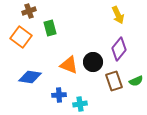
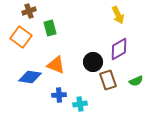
purple diamond: rotated 20 degrees clockwise
orange triangle: moved 13 px left
brown rectangle: moved 6 px left, 1 px up
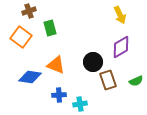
yellow arrow: moved 2 px right
purple diamond: moved 2 px right, 2 px up
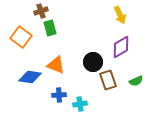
brown cross: moved 12 px right
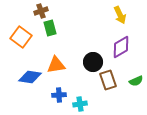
orange triangle: rotated 30 degrees counterclockwise
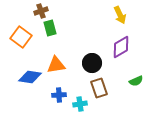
black circle: moved 1 px left, 1 px down
brown rectangle: moved 9 px left, 8 px down
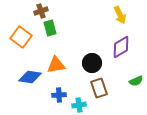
cyan cross: moved 1 px left, 1 px down
